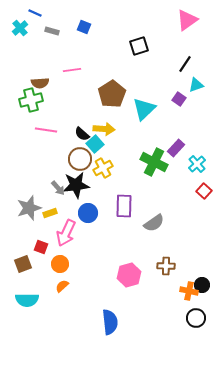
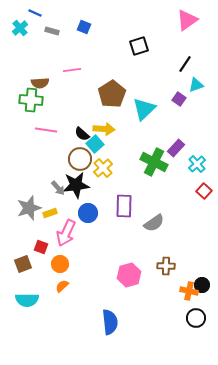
green cross at (31, 100): rotated 20 degrees clockwise
yellow cross at (103, 168): rotated 12 degrees counterclockwise
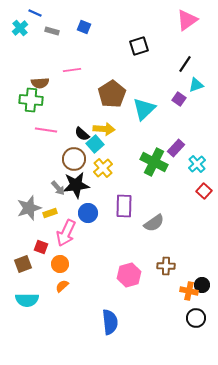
brown circle at (80, 159): moved 6 px left
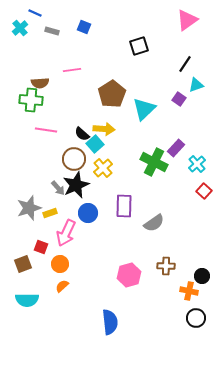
black star at (76, 185): rotated 16 degrees counterclockwise
black circle at (202, 285): moved 9 px up
